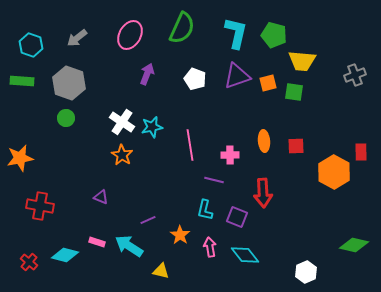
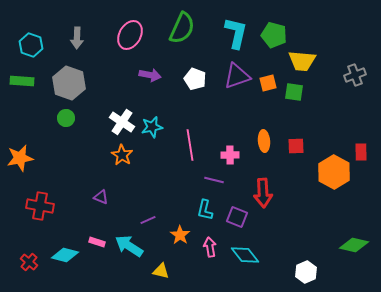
gray arrow at (77, 38): rotated 50 degrees counterclockwise
purple arrow at (147, 74): moved 3 px right, 1 px down; rotated 80 degrees clockwise
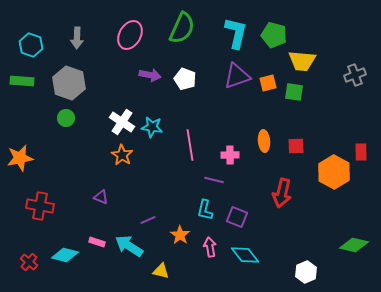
white pentagon at (195, 79): moved 10 px left
cyan star at (152, 127): rotated 20 degrees clockwise
red arrow at (263, 193): moved 19 px right; rotated 16 degrees clockwise
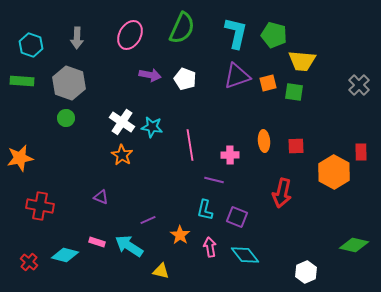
gray cross at (355, 75): moved 4 px right, 10 px down; rotated 25 degrees counterclockwise
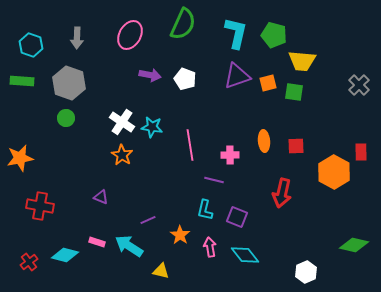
green semicircle at (182, 28): moved 1 px right, 4 px up
red cross at (29, 262): rotated 12 degrees clockwise
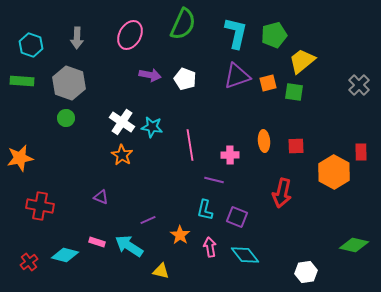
green pentagon at (274, 35): rotated 30 degrees counterclockwise
yellow trapezoid at (302, 61): rotated 136 degrees clockwise
white hexagon at (306, 272): rotated 15 degrees clockwise
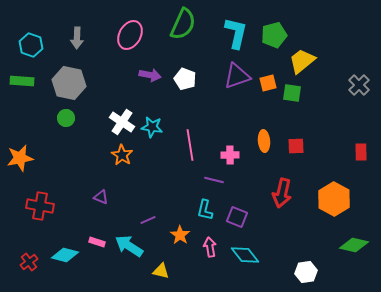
gray hexagon at (69, 83): rotated 8 degrees counterclockwise
green square at (294, 92): moved 2 px left, 1 px down
orange hexagon at (334, 172): moved 27 px down
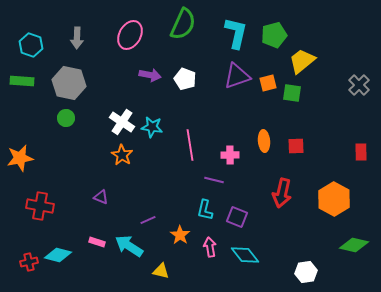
cyan diamond at (65, 255): moved 7 px left
red cross at (29, 262): rotated 24 degrees clockwise
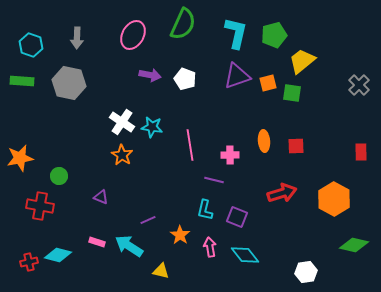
pink ellipse at (130, 35): moved 3 px right
green circle at (66, 118): moved 7 px left, 58 px down
red arrow at (282, 193): rotated 120 degrees counterclockwise
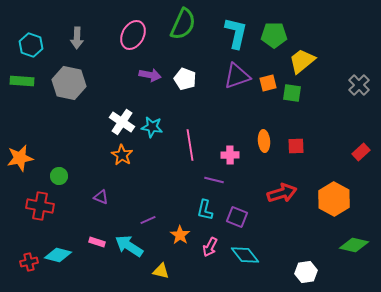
green pentagon at (274, 35): rotated 15 degrees clockwise
red rectangle at (361, 152): rotated 48 degrees clockwise
pink arrow at (210, 247): rotated 144 degrees counterclockwise
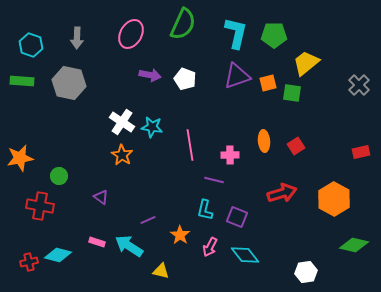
pink ellipse at (133, 35): moved 2 px left, 1 px up
yellow trapezoid at (302, 61): moved 4 px right, 2 px down
red square at (296, 146): rotated 30 degrees counterclockwise
red rectangle at (361, 152): rotated 30 degrees clockwise
purple triangle at (101, 197): rotated 14 degrees clockwise
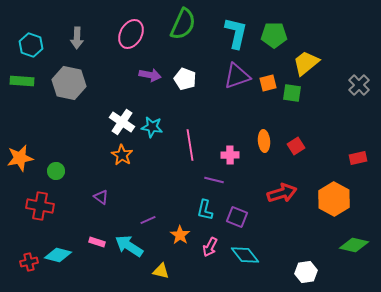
red rectangle at (361, 152): moved 3 px left, 6 px down
green circle at (59, 176): moved 3 px left, 5 px up
